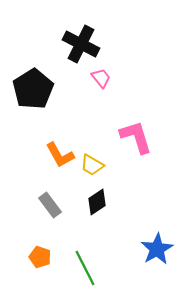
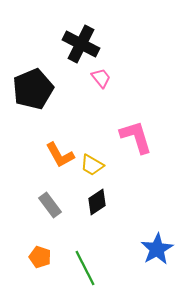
black pentagon: rotated 9 degrees clockwise
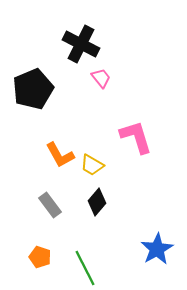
black diamond: rotated 16 degrees counterclockwise
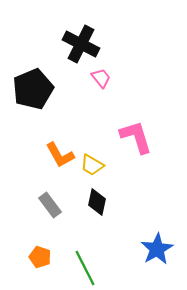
black diamond: rotated 28 degrees counterclockwise
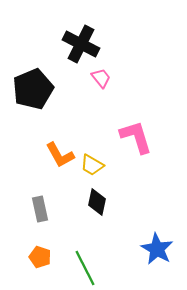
gray rectangle: moved 10 px left, 4 px down; rotated 25 degrees clockwise
blue star: rotated 12 degrees counterclockwise
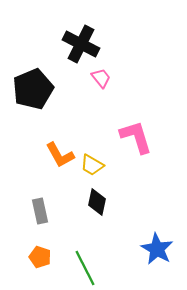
gray rectangle: moved 2 px down
